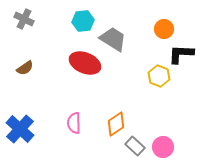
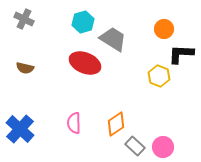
cyan hexagon: moved 1 px down; rotated 10 degrees counterclockwise
brown semicircle: rotated 48 degrees clockwise
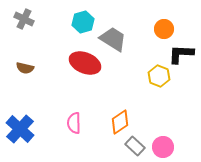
orange diamond: moved 4 px right, 2 px up
